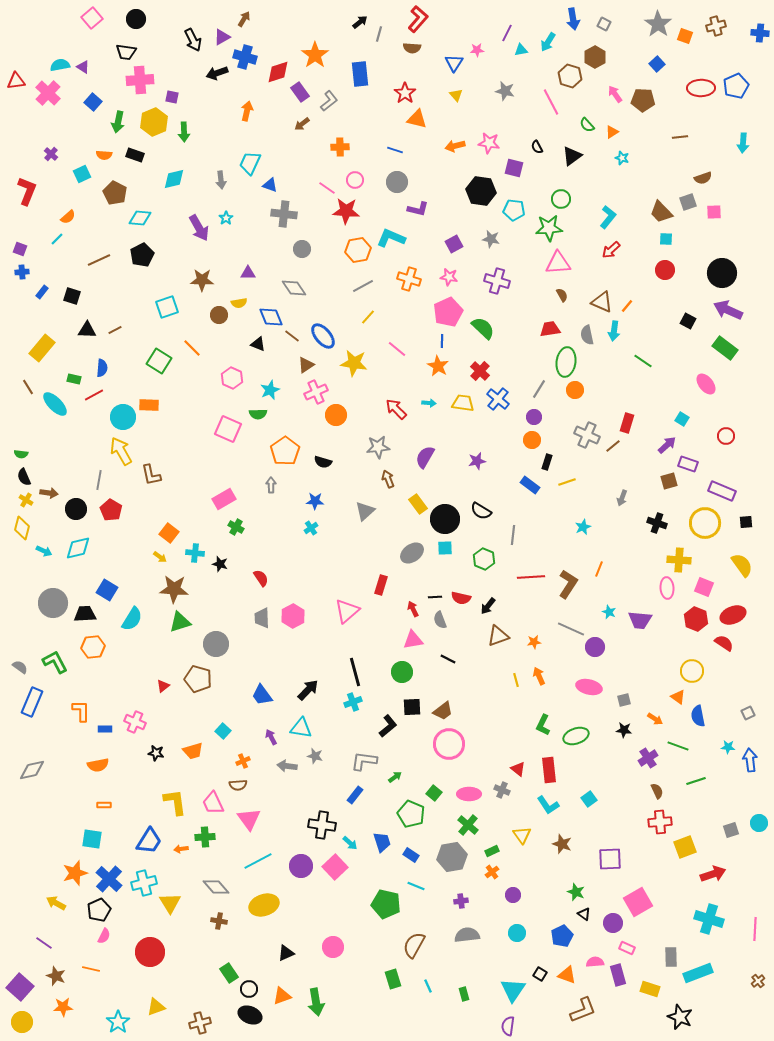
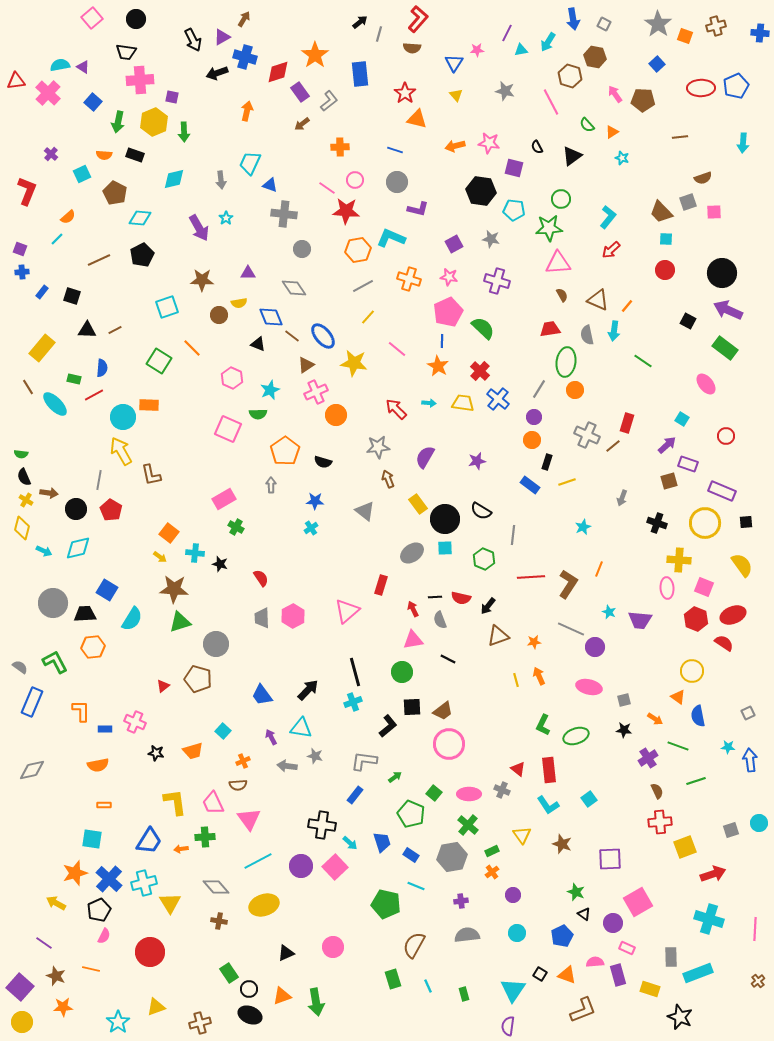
brown hexagon at (595, 57): rotated 20 degrees counterclockwise
brown triangle at (602, 302): moved 4 px left, 2 px up
gray triangle at (365, 511): rotated 40 degrees counterclockwise
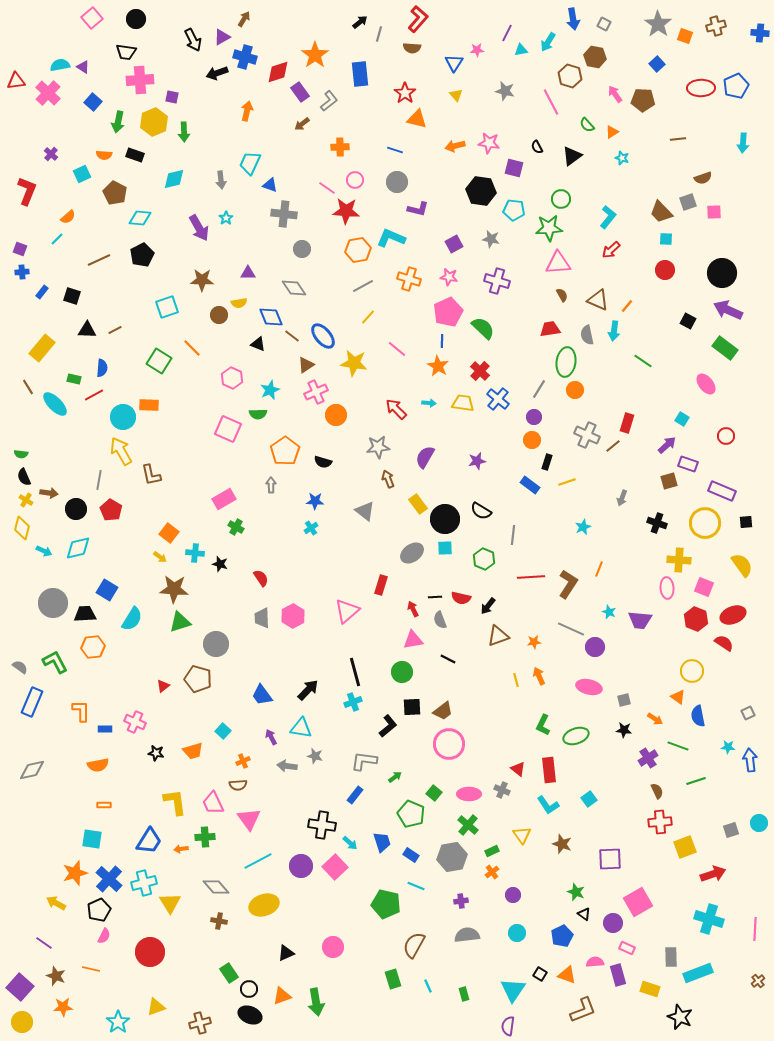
brown line at (680, 137): moved 2 px left, 2 px down
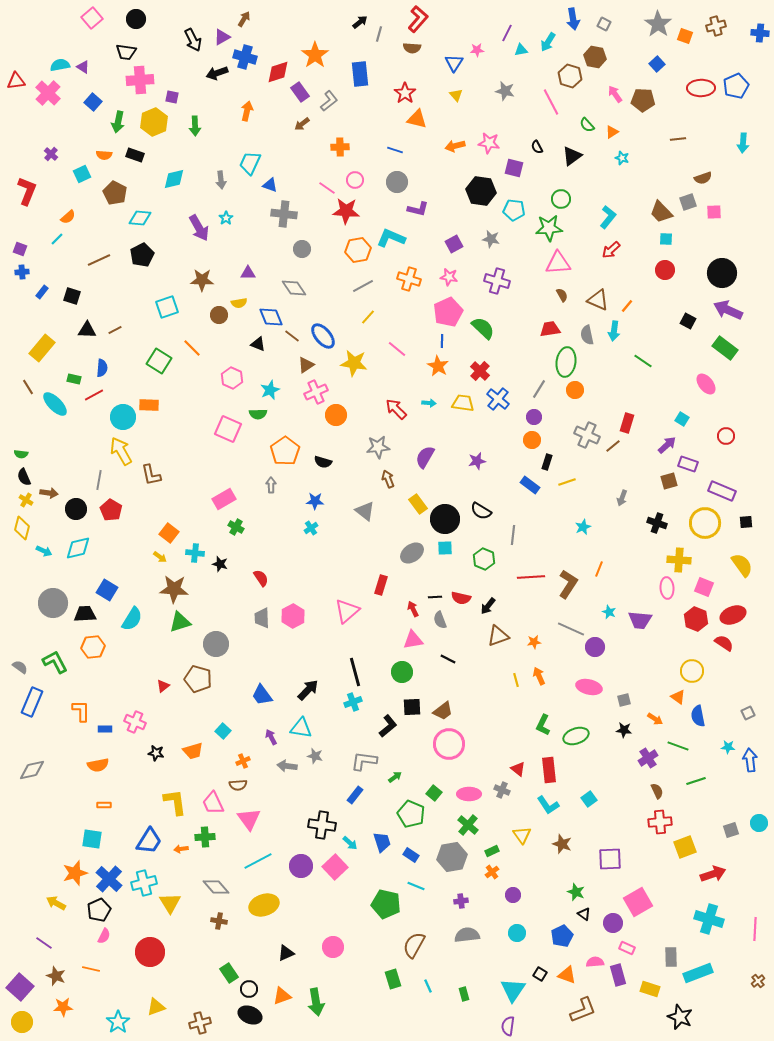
green arrow at (184, 132): moved 11 px right, 6 px up
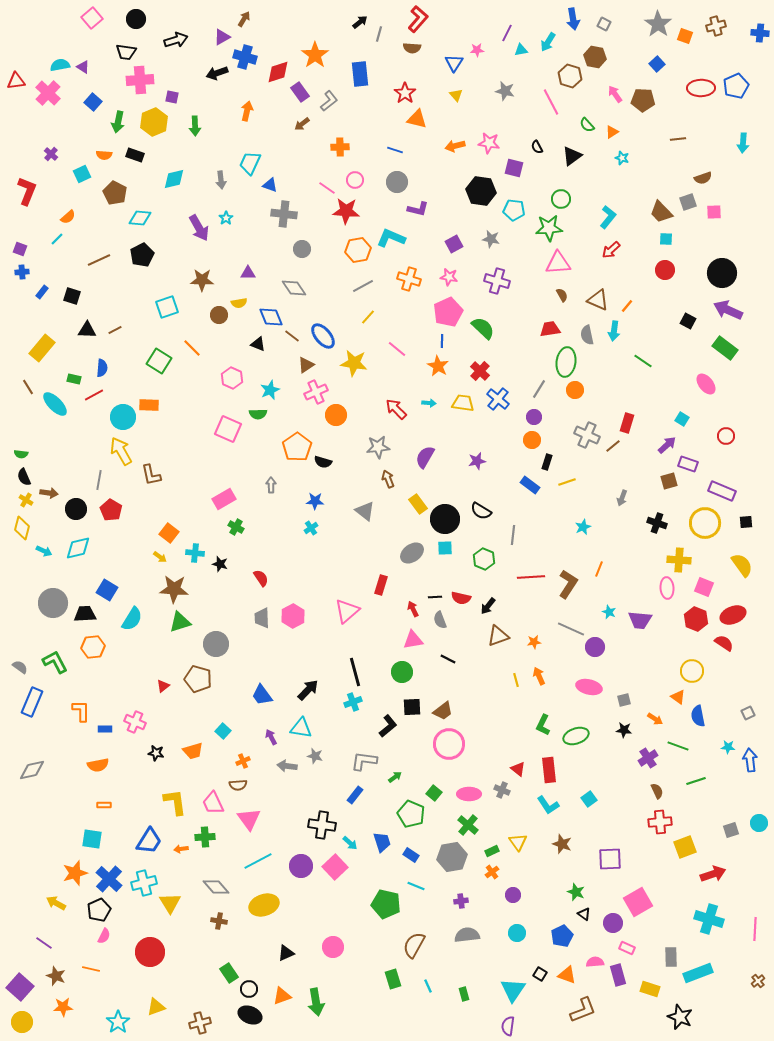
black arrow at (193, 40): moved 17 px left; rotated 80 degrees counterclockwise
orange pentagon at (285, 451): moved 12 px right, 4 px up
yellow triangle at (522, 835): moved 4 px left, 7 px down
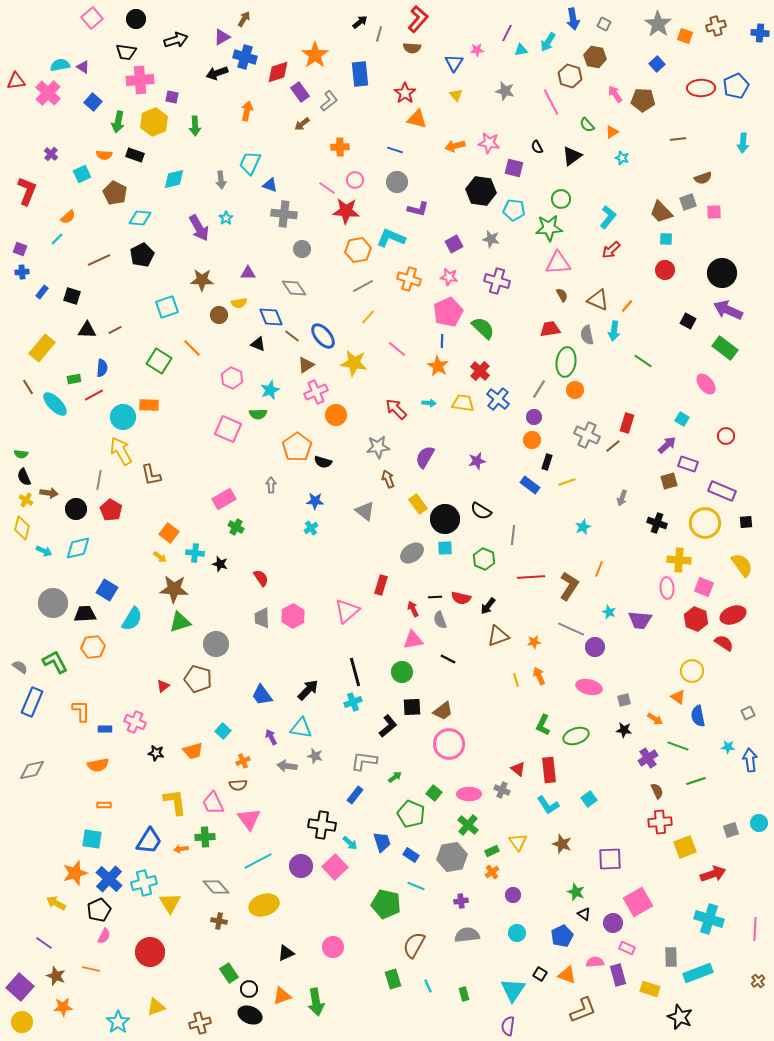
green rectangle at (74, 379): rotated 24 degrees counterclockwise
brown L-shape at (568, 584): moved 1 px right, 2 px down
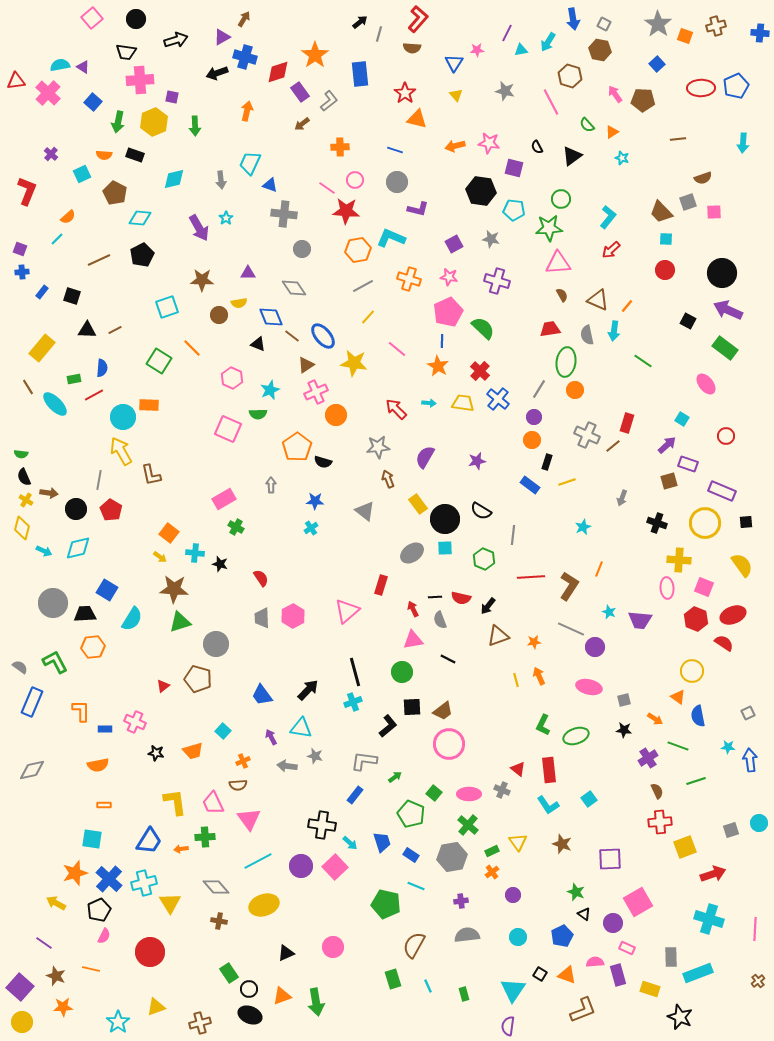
brown hexagon at (595, 57): moved 5 px right, 7 px up
cyan circle at (517, 933): moved 1 px right, 4 px down
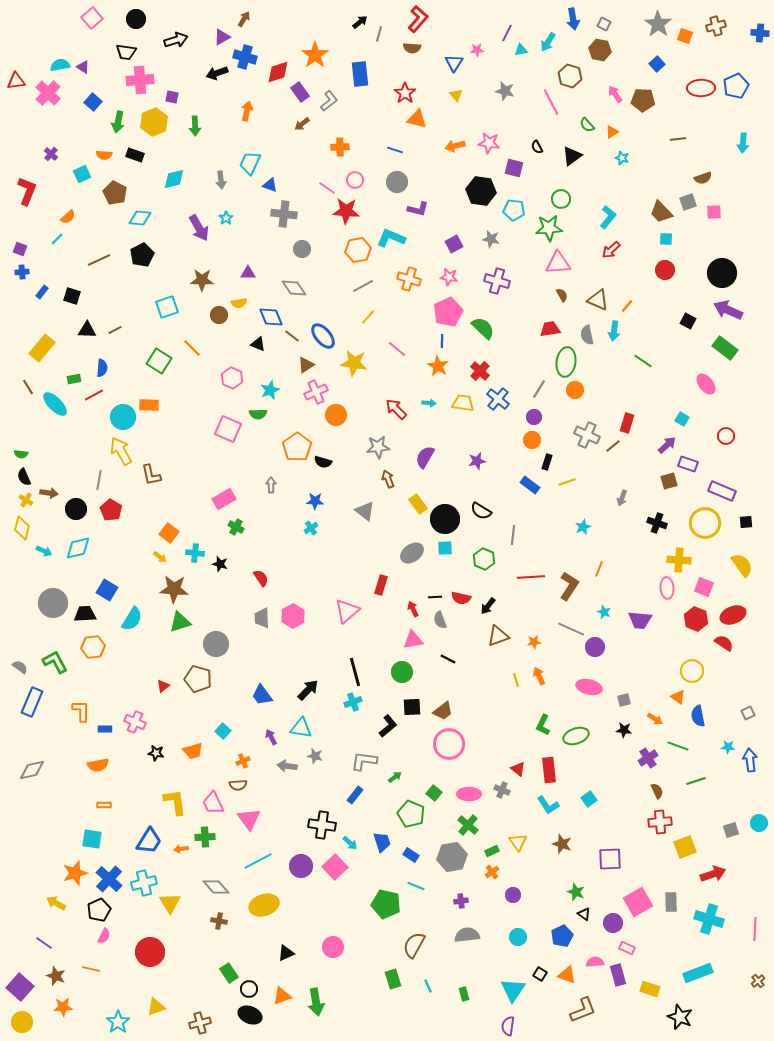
cyan star at (609, 612): moved 5 px left
gray rectangle at (671, 957): moved 55 px up
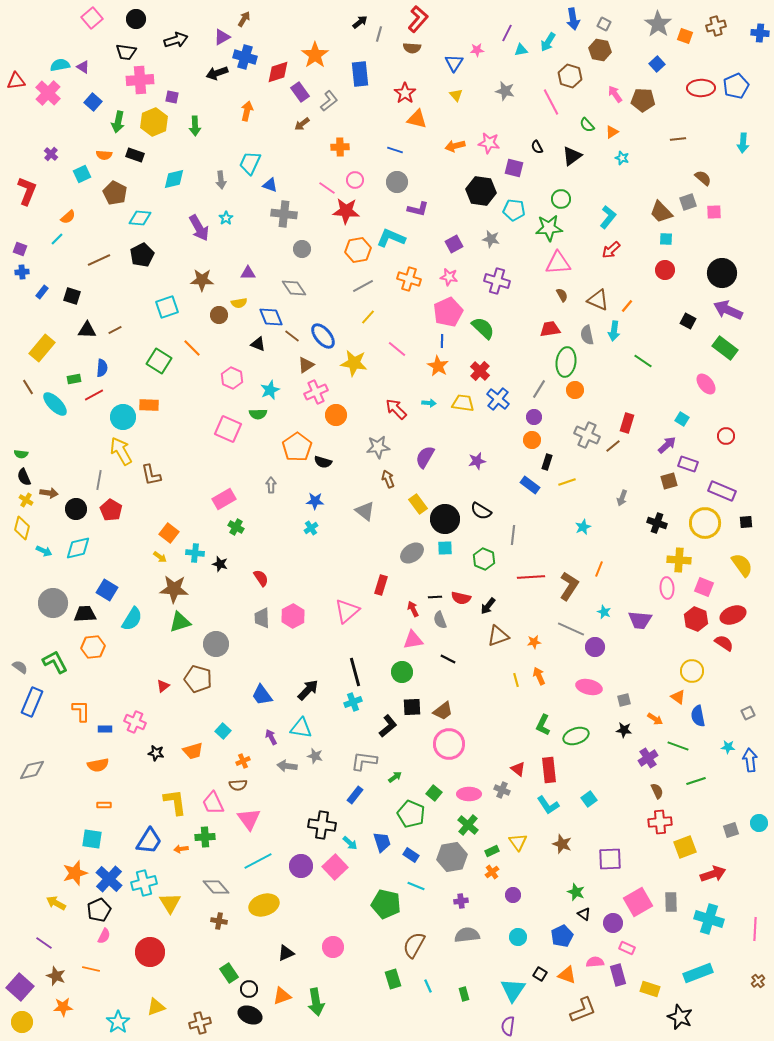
brown semicircle at (703, 178): rotated 120 degrees counterclockwise
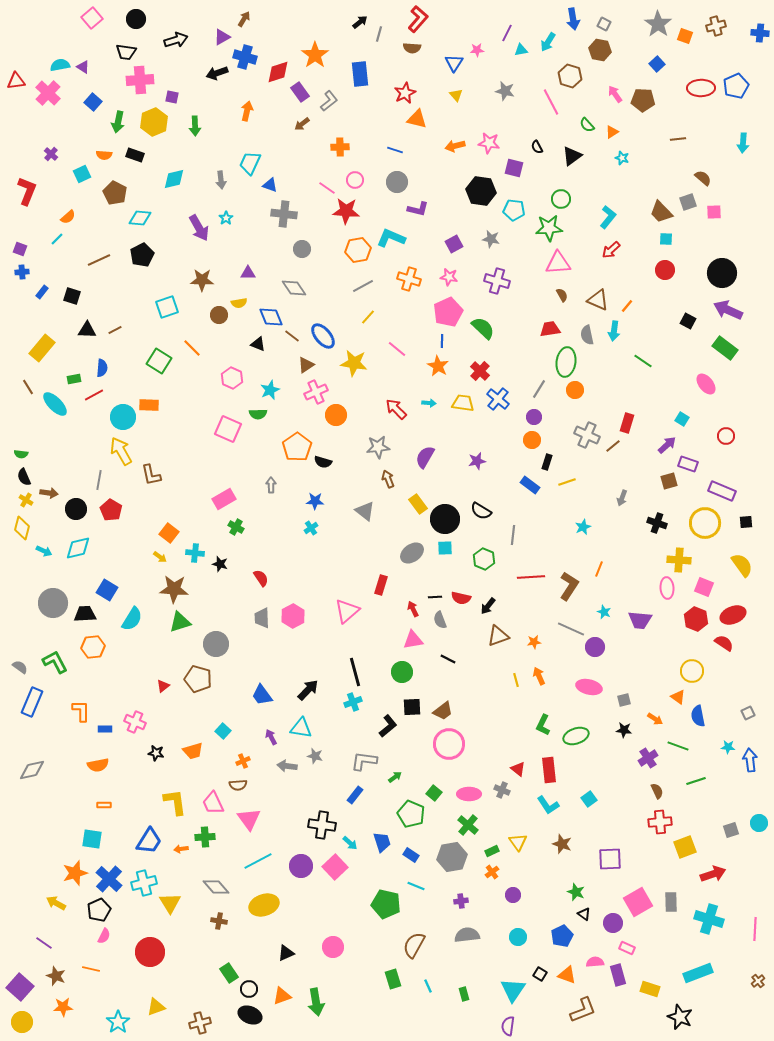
red star at (405, 93): rotated 10 degrees clockwise
